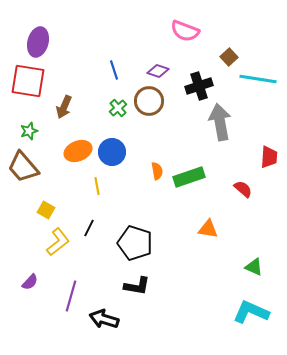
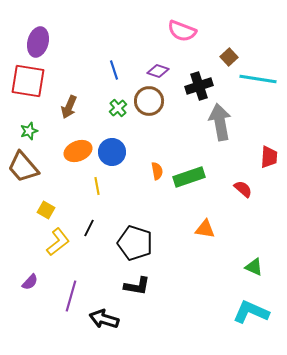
pink semicircle: moved 3 px left
brown arrow: moved 5 px right
orange triangle: moved 3 px left
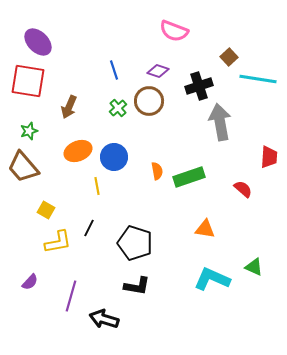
pink semicircle: moved 8 px left
purple ellipse: rotated 60 degrees counterclockwise
blue circle: moved 2 px right, 5 px down
yellow L-shape: rotated 28 degrees clockwise
cyan L-shape: moved 39 px left, 33 px up
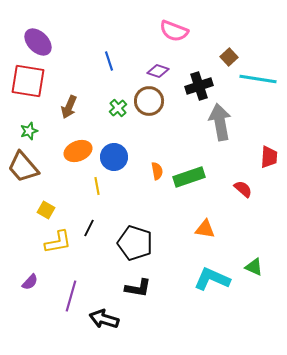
blue line: moved 5 px left, 9 px up
black L-shape: moved 1 px right, 2 px down
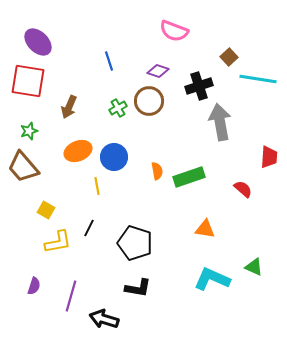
green cross: rotated 12 degrees clockwise
purple semicircle: moved 4 px right, 4 px down; rotated 24 degrees counterclockwise
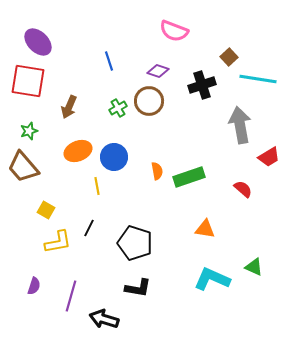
black cross: moved 3 px right, 1 px up
gray arrow: moved 20 px right, 3 px down
red trapezoid: rotated 55 degrees clockwise
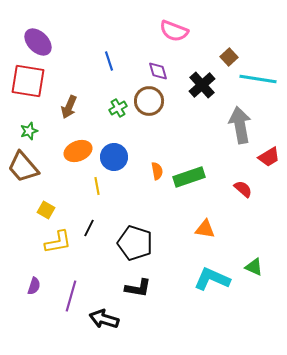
purple diamond: rotated 55 degrees clockwise
black cross: rotated 24 degrees counterclockwise
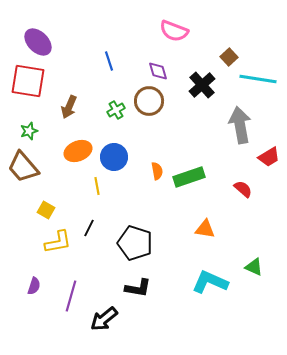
green cross: moved 2 px left, 2 px down
cyan L-shape: moved 2 px left, 3 px down
black arrow: rotated 56 degrees counterclockwise
